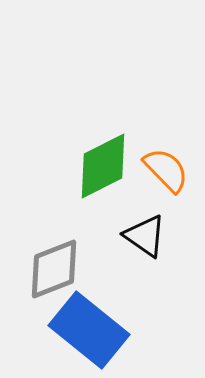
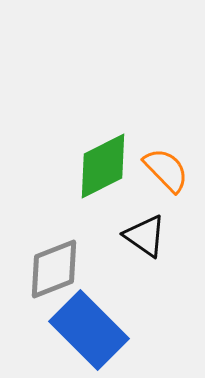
blue rectangle: rotated 6 degrees clockwise
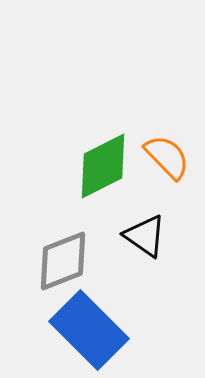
orange semicircle: moved 1 px right, 13 px up
gray diamond: moved 9 px right, 8 px up
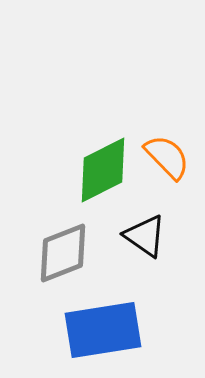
green diamond: moved 4 px down
gray diamond: moved 8 px up
blue rectangle: moved 14 px right; rotated 54 degrees counterclockwise
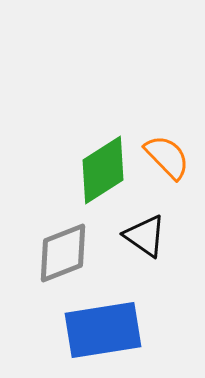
green diamond: rotated 6 degrees counterclockwise
